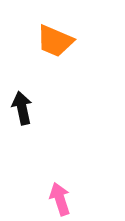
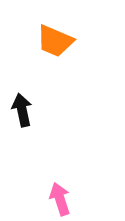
black arrow: moved 2 px down
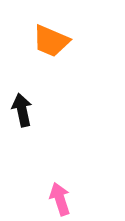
orange trapezoid: moved 4 px left
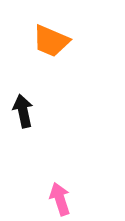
black arrow: moved 1 px right, 1 px down
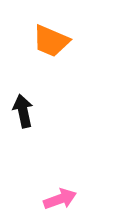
pink arrow: rotated 88 degrees clockwise
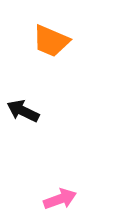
black arrow: rotated 52 degrees counterclockwise
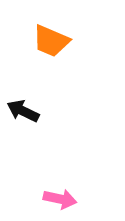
pink arrow: rotated 32 degrees clockwise
